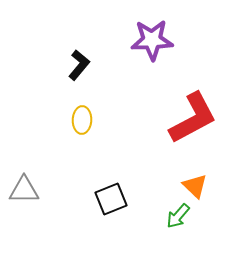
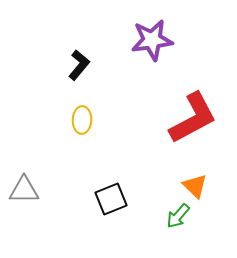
purple star: rotated 6 degrees counterclockwise
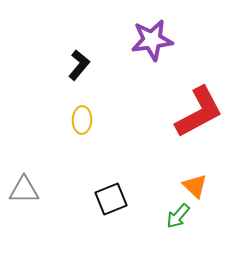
red L-shape: moved 6 px right, 6 px up
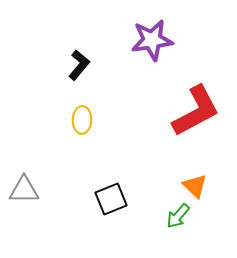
red L-shape: moved 3 px left, 1 px up
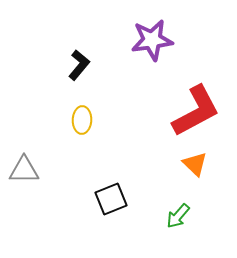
orange triangle: moved 22 px up
gray triangle: moved 20 px up
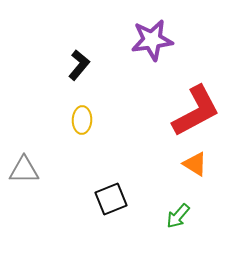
orange triangle: rotated 12 degrees counterclockwise
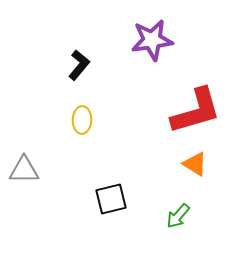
red L-shape: rotated 12 degrees clockwise
black square: rotated 8 degrees clockwise
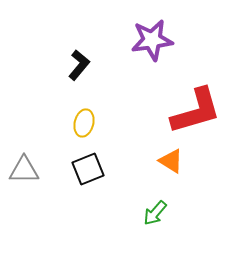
yellow ellipse: moved 2 px right, 3 px down; rotated 12 degrees clockwise
orange triangle: moved 24 px left, 3 px up
black square: moved 23 px left, 30 px up; rotated 8 degrees counterclockwise
green arrow: moved 23 px left, 3 px up
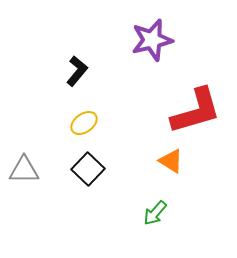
purple star: rotated 6 degrees counterclockwise
black L-shape: moved 2 px left, 6 px down
yellow ellipse: rotated 40 degrees clockwise
black square: rotated 24 degrees counterclockwise
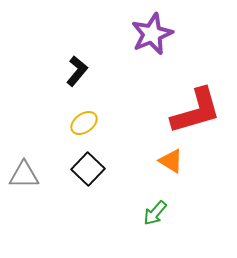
purple star: moved 6 px up; rotated 9 degrees counterclockwise
gray triangle: moved 5 px down
